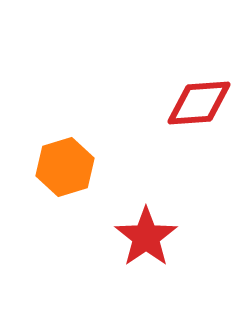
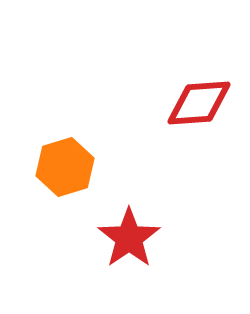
red star: moved 17 px left, 1 px down
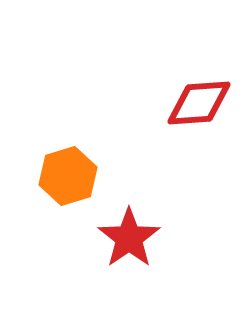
orange hexagon: moved 3 px right, 9 px down
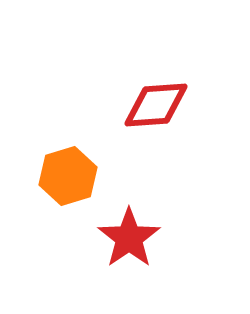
red diamond: moved 43 px left, 2 px down
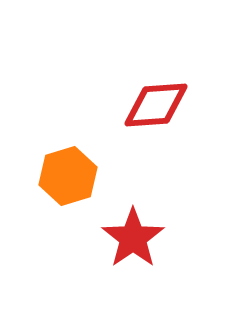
red star: moved 4 px right
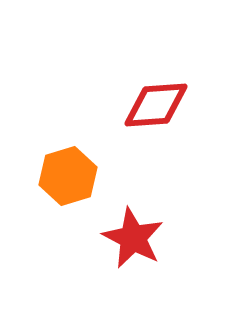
red star: rotated 10 degrees counterclockwise
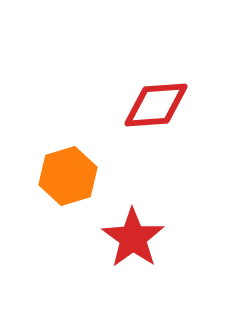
red star: rotated 8 degrees clockwise
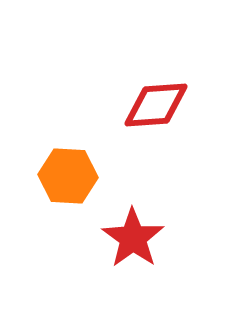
orange hexagon: rotated 20 degrees clockwise
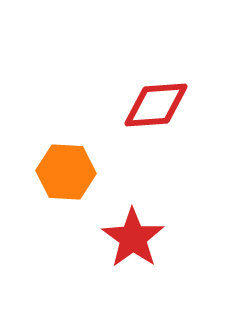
orange hexagon: moved 2 px left, 4 px up
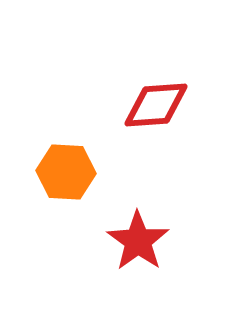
red star: moved 5 px right, 3 px down
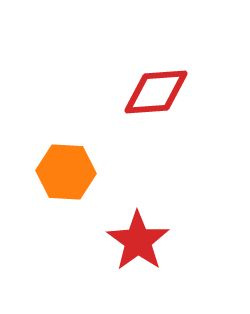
red diamond: moved 13 px up
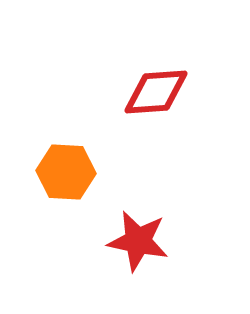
red star: rotated 24 degrees counterclockwise
